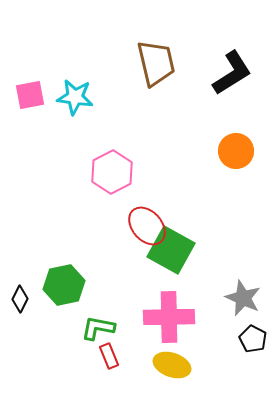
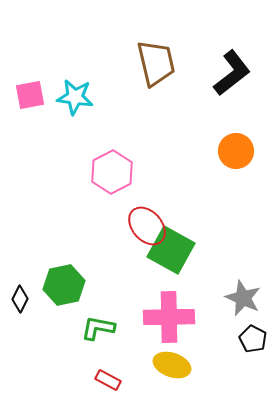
black L-shape: rotated 6 degrees counterclockwise
red rectangle: moved 1 px left, 24 px down; rotated 40 degrees counterclockwise
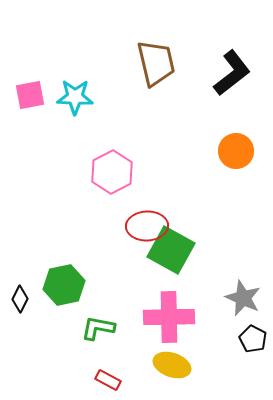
cyan star: rotated 6 degrees counterclockwise
red ellipse: rotated 51 degrees counterclockwise
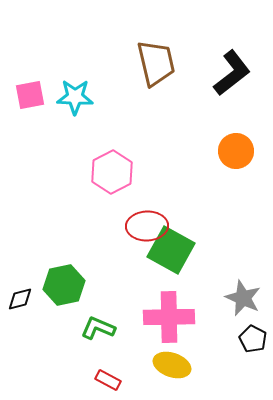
black diamond: rotated 48 degrees clockwise
green L-shape: rotated 12 degrees clockwise
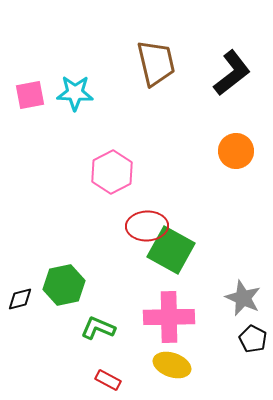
cyan star: moved 4 px up
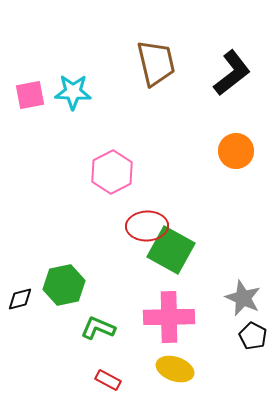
cyan star: moved 2 px left, 1 px up
black pentagon: moved 3 px up
yellow ellipse: moved 3 px right, 4 px down
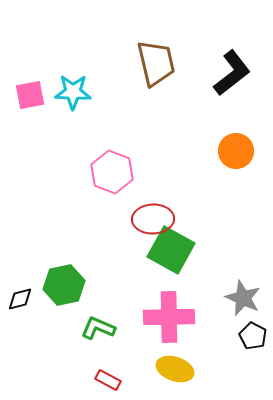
pink hexagon: rotated 12 degrees counterclockwise
red ellipse: moved 6 px right, 7 px up
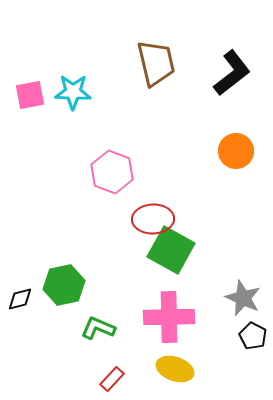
red rectangle: moved 4 px right, 1 px up; rotated 75 degrees counterclockwise
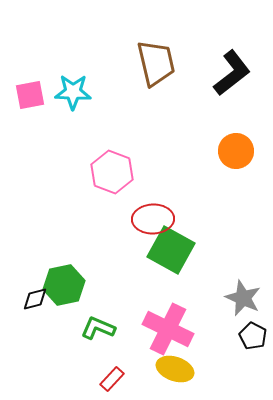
black diamond: moved 15 px right
pink cross: moved 1 px left, 12 px down; rotated 27 degrees clockwise
